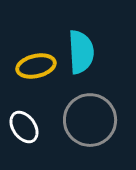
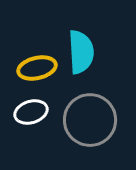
yellow ellipse: moved 1 px right, 2 px down
white ellipse: moved 7 px right, 15 px up; rotated 72 degrees counterclockwise
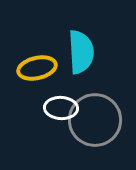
white ellipse: moved 30 px right, 4 px up; rotated 20 degrees clockwise
gray circle: moved 5 px right
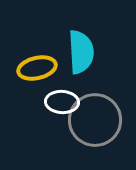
white ellipse: moved 1 px right, 6 px up
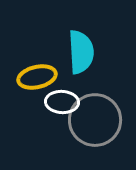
yellow ellipse: moved 9 px down
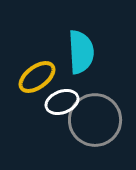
yellow ellipse: rotated 24 degrees counterclockwise
white ellipse: rotated 24 degrees counterclockwise
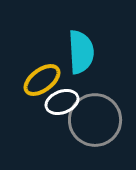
yellow ellipse: moved 5 px right, 3 px down
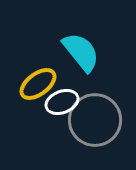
cyan semicircle: rotated 36 degrees counterclockwise
yellow ellipse: moved 4 px left, 4 px down
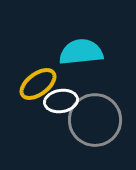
cyan semicircle: rotated 57 degrees counterclockwise
white ellipse: moved 1 px left, 1 px up; rotated 12 degrees clockwise
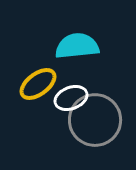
cyan semicircle: moved 4 px left, 6 px up
white ellipse: moved 10 px right, 3 px up; rotated 12 degrees counterclockwise
